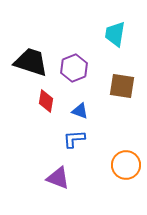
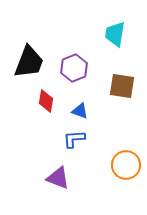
black trapezoid: moved 2 px left; rotated 93 degrees clockwise
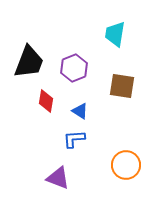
blue triangle: rotated 12 degrees clockwise
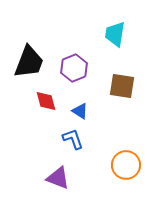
red diamond: rotated 25 degrees counterclockwise
blue L-shape: moved 1 px left; rotated 75 degrees clockwise
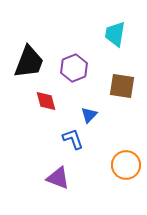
blue triangle: moved 9 px right, 4 px down; rotated 42 degrees clockwise
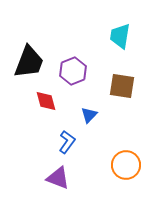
cyan trapezoid: moved 5 px right, 2 px down
purple hexagon: moved 1 px left, 3 px down
blue L-shape: moved 6 px left, 3 px down; rotated 55 degrees clockwise
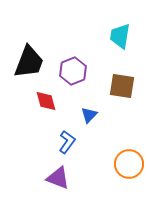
orange circle: moved 3 px right, 1 px up
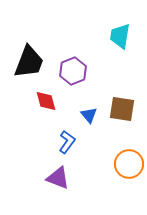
brown square: moved 23 px down
blue triangle: rotated 24 degrees counterclockwise
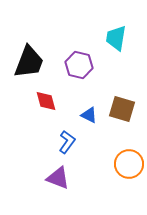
cyan trapezoid: moved 4 px left, 2 px down
purple hexagon: moved 6 px right, 6 px up; rotated 24 degrees counterclockwise
brown square: rotated 8 degrees clockwise
blue triangle: rotated 24 degrees counterclockwise
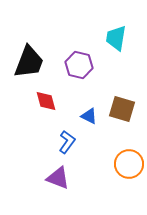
blue triangle: moved 1 px down
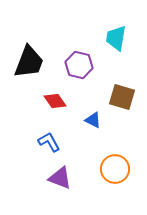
red diamond: moved 9 px right; rotated 20 degrees counterclockwise
brown square: moved 12 px up
blue triangle: moved 4 px right, 4 px down
blue L-shape: moved 18 px left; rotated 65 degrees counterclockwise
orange circle: moved 14 px left, 5 px down
purple triangle: moved 2 px right
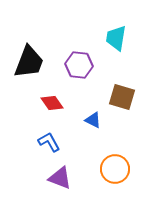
purple hexagon: rotated 8 degrees counterclockwise
red diamond: moved 3 px left, 2 px down
